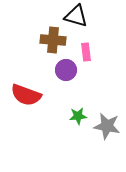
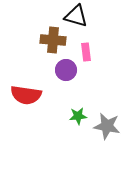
red semicircle: rotated 12 degrees counterclockwise
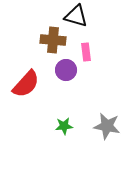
red semicircle: moved 11 px up; rotated 56 degrees counterclockwise
green star: moved 14 px left, 10 px down
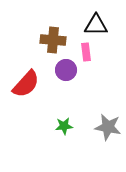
black triangle: moved 20 px right, 9 px down; rotated 15 degrees counterclockwise
gray star: moved 1 px right, 1 px down
